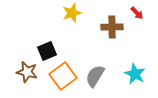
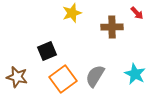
brown star: moved 10 px left, 5 px down
orange square: moved 3 px down
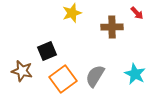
brown star: moved 5 px right, 6 px up
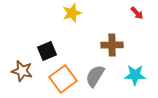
brown cross: moved 18 px down
cyan star: moved 1 px down; rotated 25 degrees counterclockwise
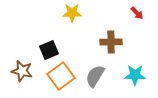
yellow star: rotated 18 degrees clockwise
brown cross: moved 1 px left, 3 px up
black square: moved 2 px right, 1 px up
orange square: moved 2 px left, 3 px up
